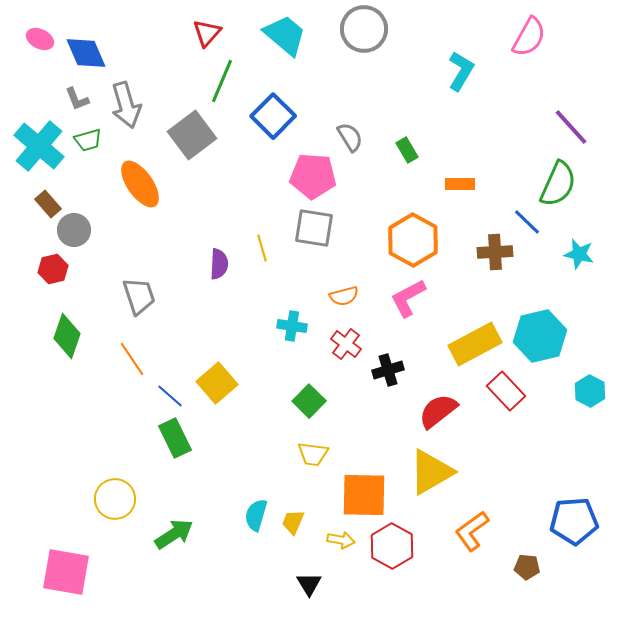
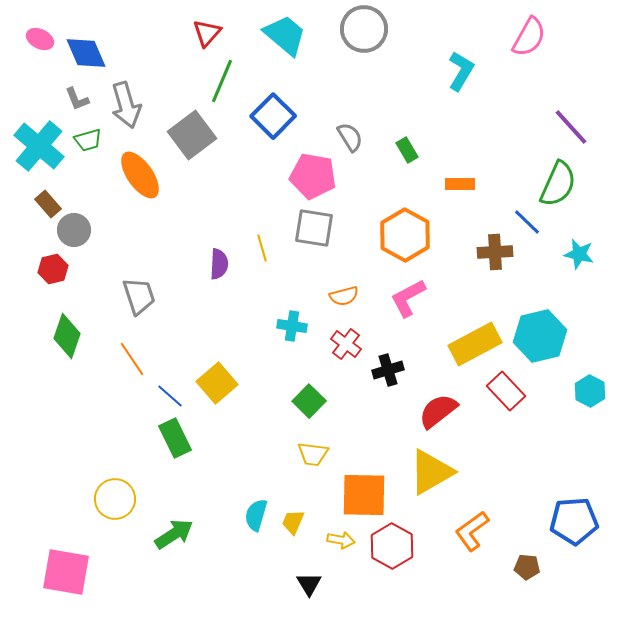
pink pentagon at (313, 176): rotated 6 degrees clockwise
orange ellipse at (140, 184): moved 9 px up
orange hexagon at (413, 240): moved 8 px left, 5 px up
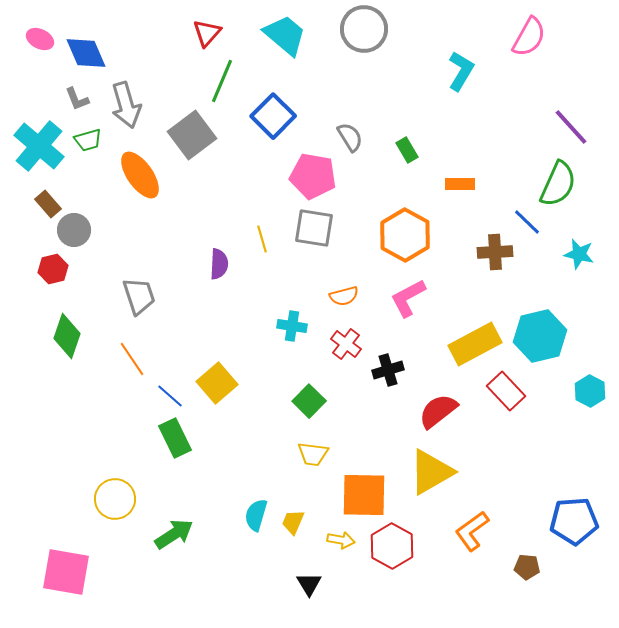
yellow line at (262, 248): moved 9 px up
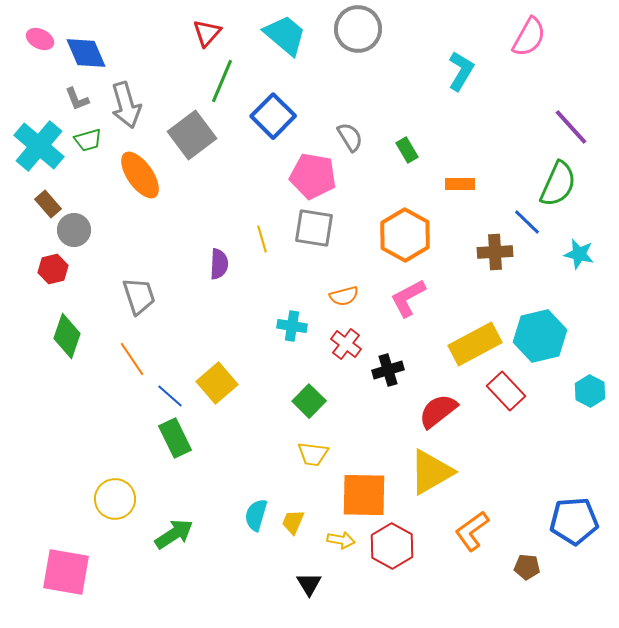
gray circle at (364, 29): moved 6 px left
